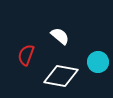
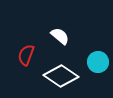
white diamond: rotated 24 degrees clockwise
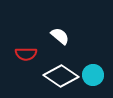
red semicircle: moved 1 px up; rotated 110 degrees counterclockwise
cyan circle: moved 5 px left, 13 px down
